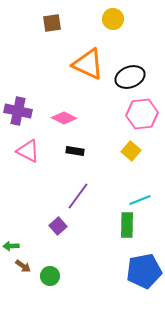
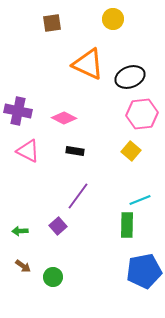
green arrow: moved 9 px right, 15 px up
green circle: moved 3 px right, 1 px down
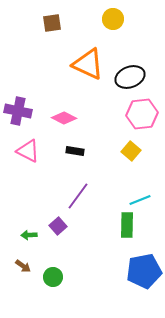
green arrow: moved 9 px right, 4 px down
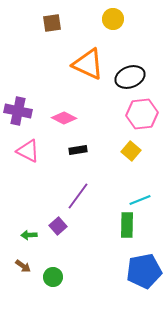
black rectangle: moved 3 px right, 1 px up; rotated 18 degrees counterclockwise
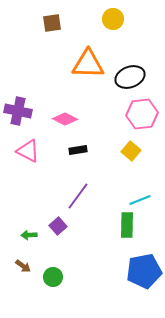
orange triangle: rotated 24 degrees counterclockwise
pink diamond: moved 1 px right, 1 px down
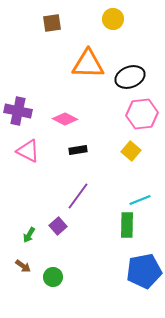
green arrow: rotated 56 degrees counterclockwise
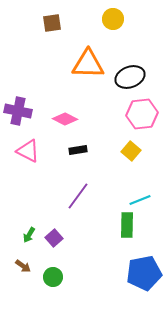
purple square: moved 4 px left, 12 px down
blue pentagon: moved 2 px down
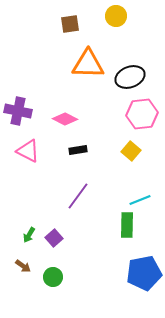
yellow circle: moved 3 px right, 3 px up
brown square: moved 18 px right, 1 px down
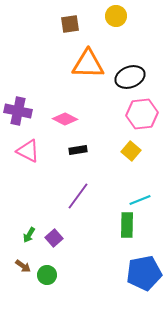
green circle: moved 6 px left, 2 px up
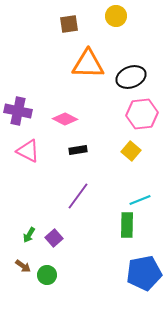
brown square: moved 1 px left
black ellipse: moved 1 px right
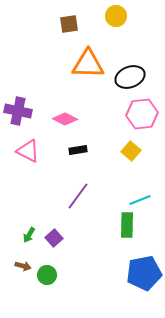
black ellipse: moved 1 px left
brown arrow: rotated 21 degrees counterclockwise
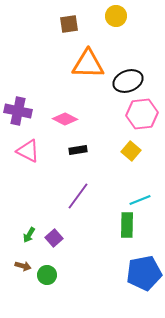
black ellipse: moved 2 px left, 4 px down
